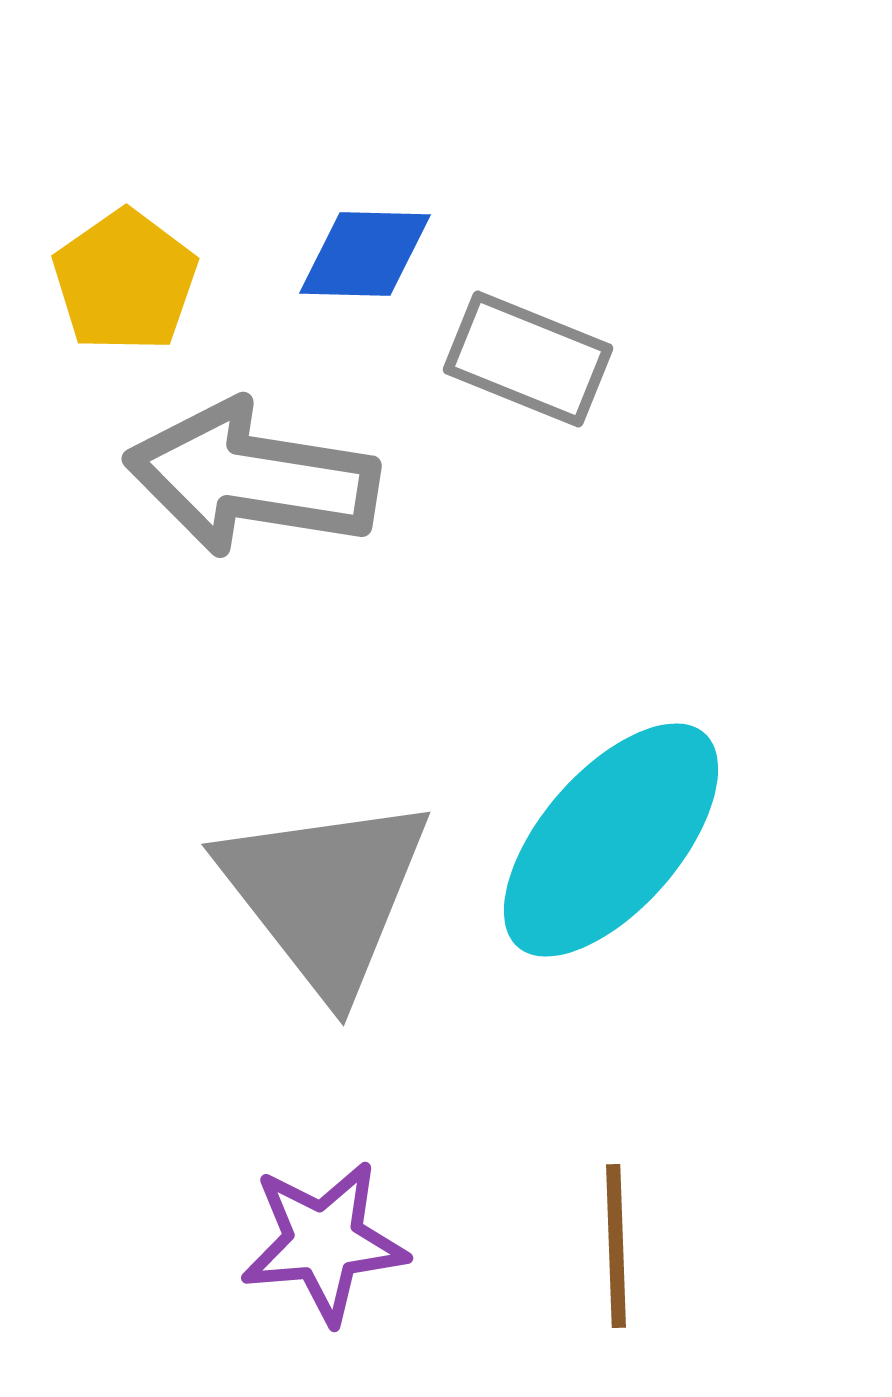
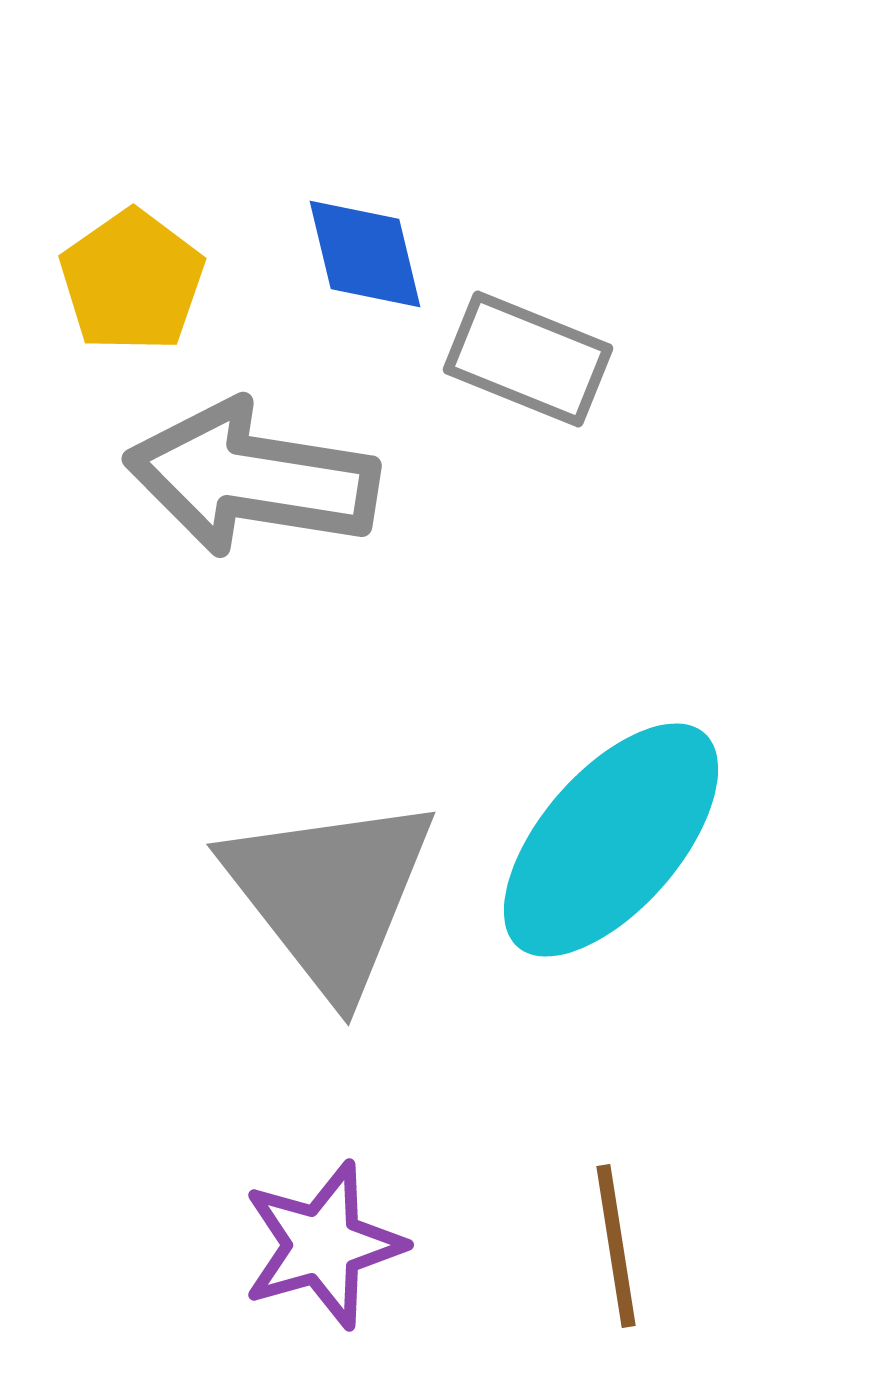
blue diamond: rotated 75 degrees clockwise
yellow pentagon: moved 7 px right
gray triangle: moved 5 px right
purple star: moved 1 px left, 3 px down; rotated 11 degrees counterclockwise
brown line: rotated 7 degrees counterclockwise
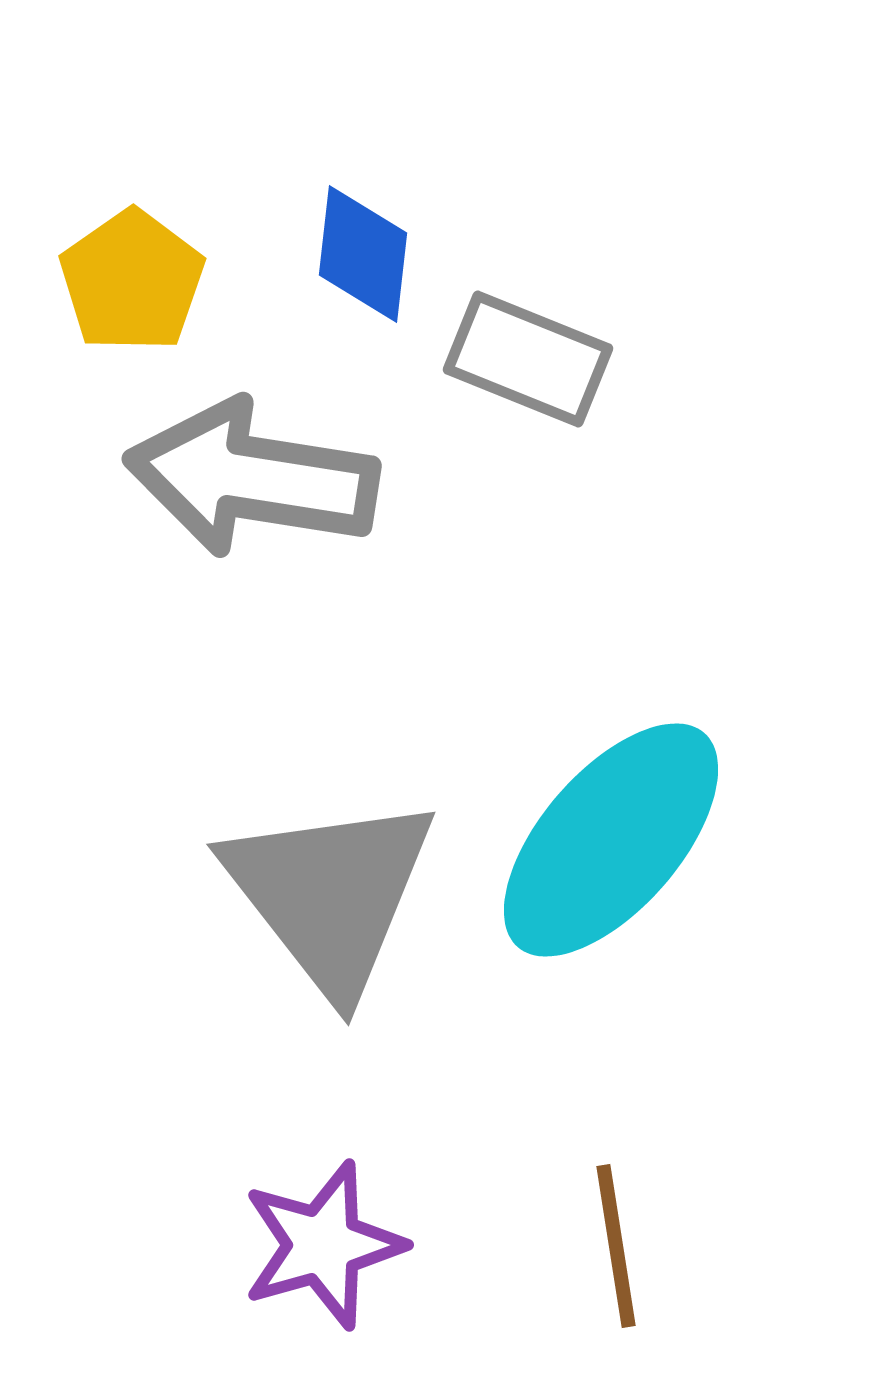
blue diamond: moved 2 px left; rotated 20 degrees clockwise
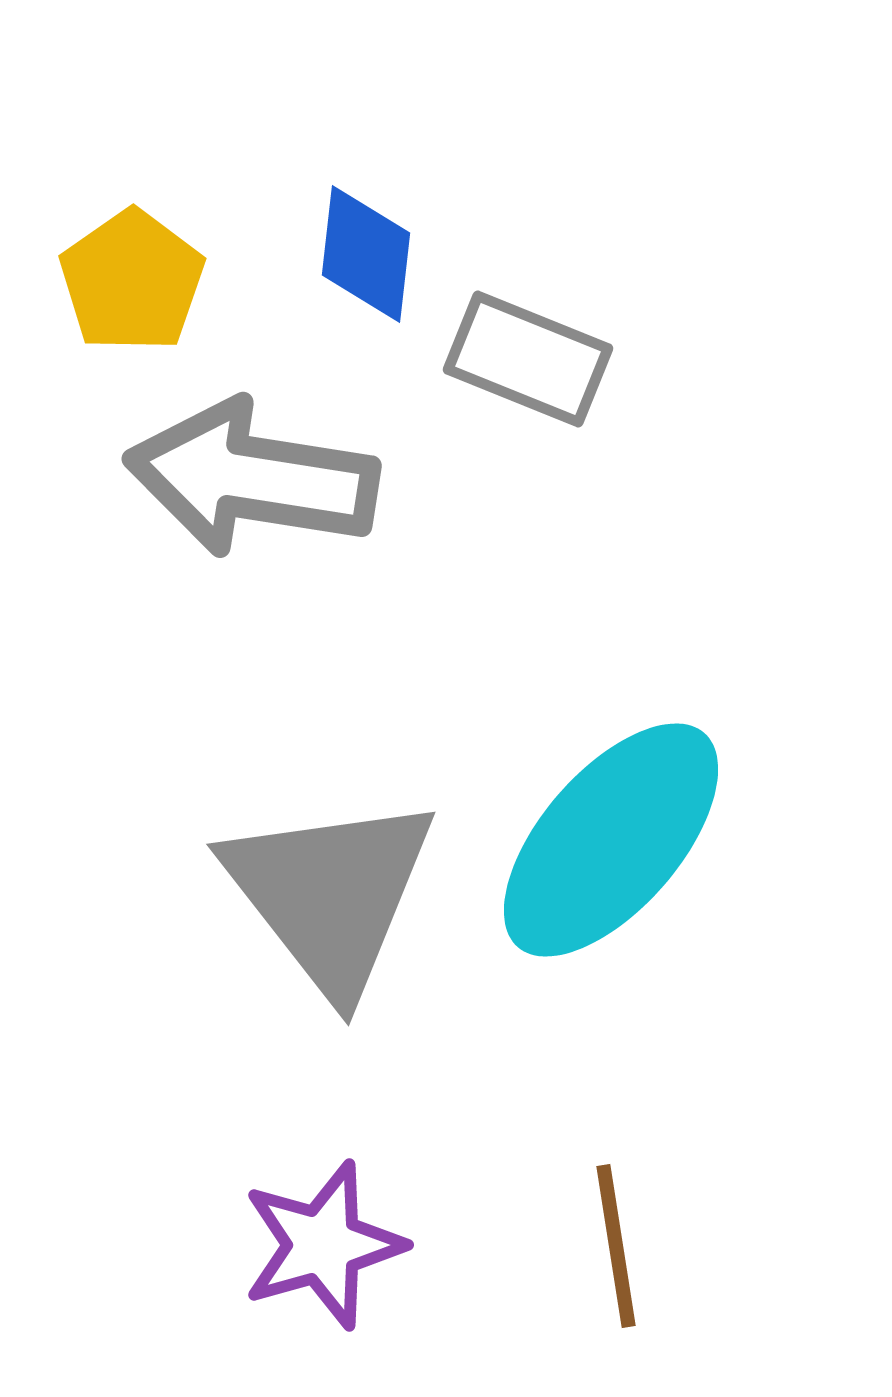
blue diamond: moved 3 px right
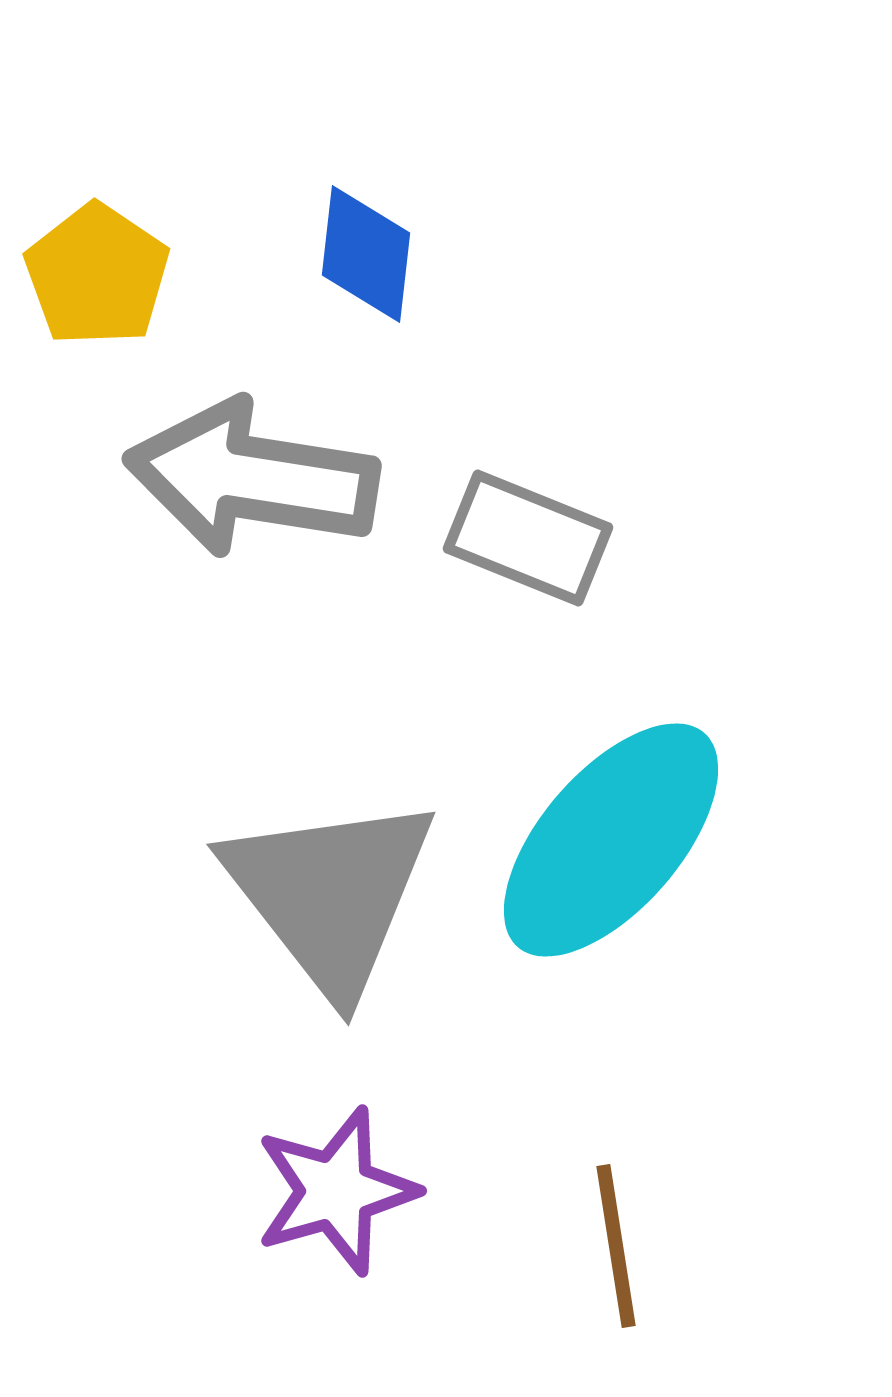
yellow pentagon: moved 35 px left, 6 px up; rotated 3 degrees counterclockwise
gray rectangle: moved 179 px down
purple star: moved 13 px right, 54 px up
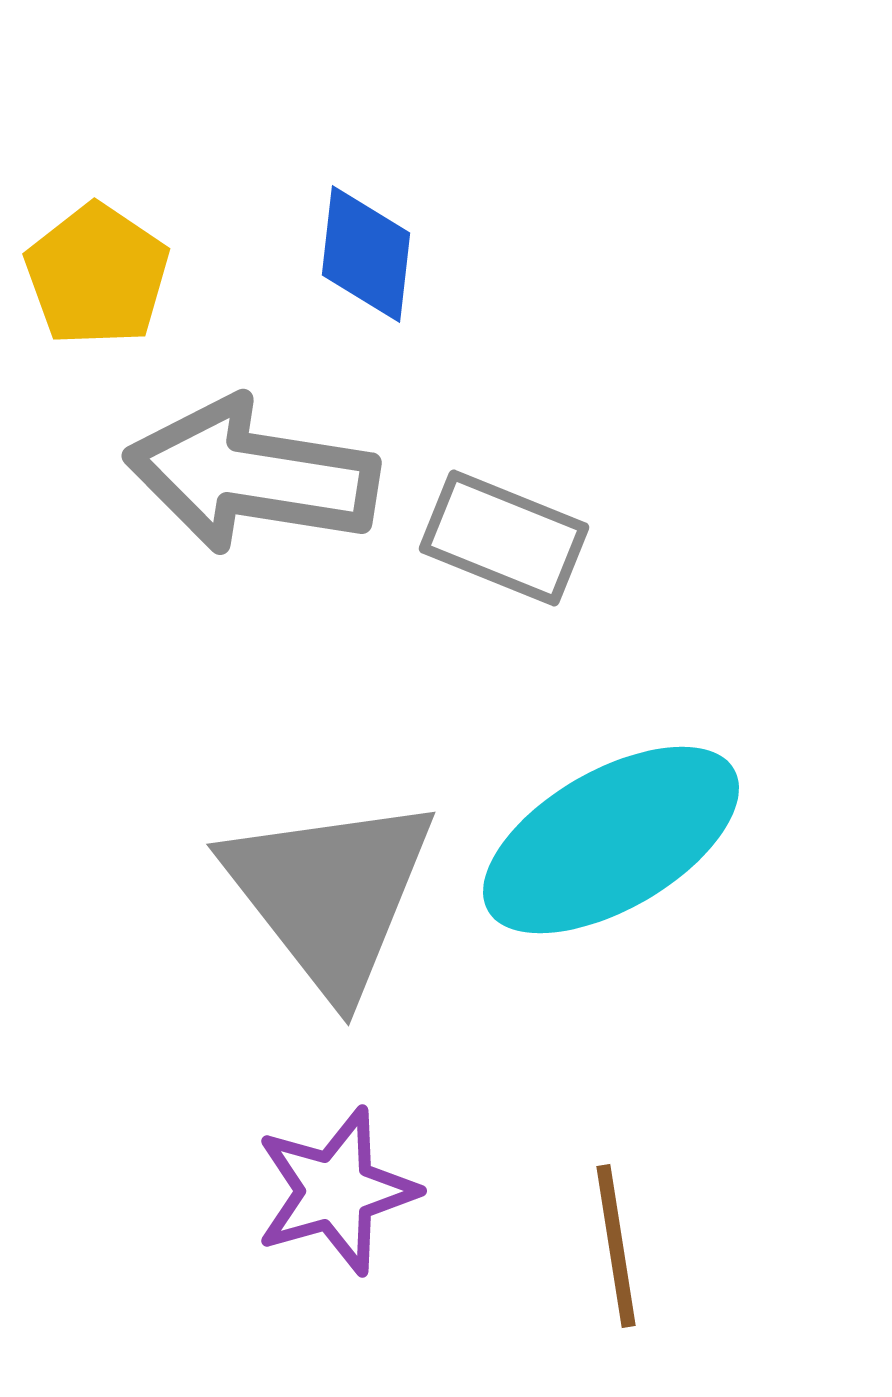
gray arrow: moved 3 px up
gray rectangle: moved 24 px left
cyan ellipse: rotated 19 degrees clockwise
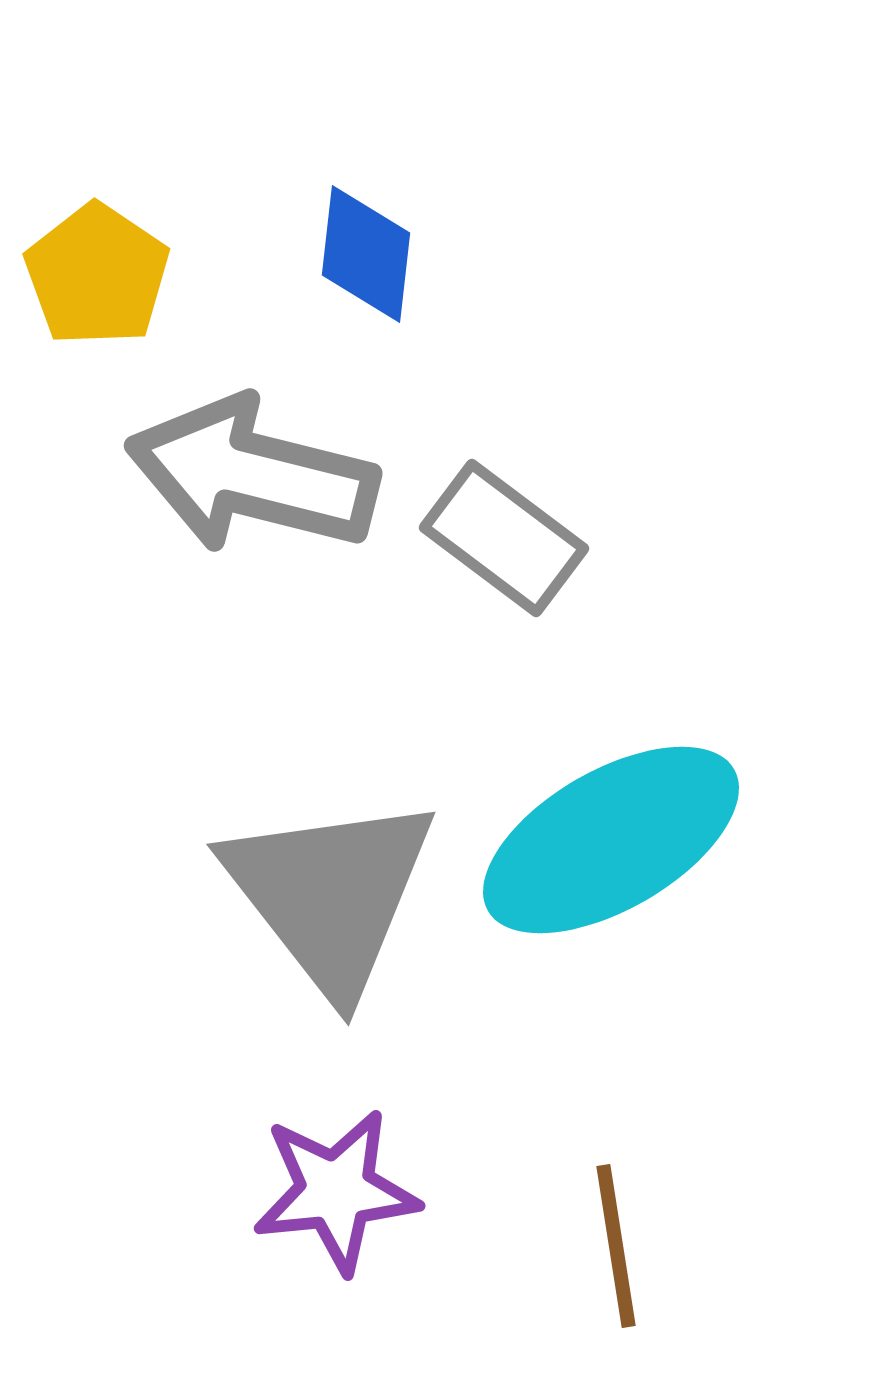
gray arrow: rotated 5 degrees clockwise
gray rectangle: rotated 15 degrees clockwise
purple star: rotated 10 degrees clockwise
